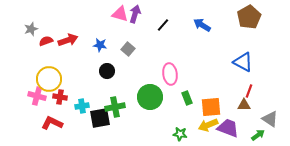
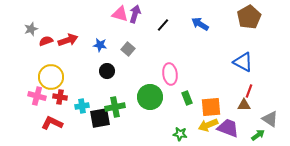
blue arrow: moved 2 px left, 1 px up
yellow circle: moved 2 px right, 2 px up
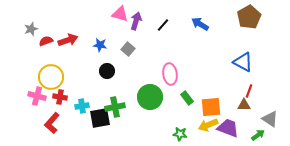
purple arrow: moved 1 px right, 7 px down
green rectangle: rotated 16 degrees counterclockwise
red L-shape: rotated 75 degrees counterclockwise
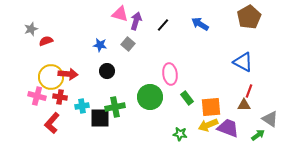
red arrow: moved 34 px down; rotated 24 degrees clockwise
gray square: moved 5 px up
black square: rotated 10 degrees clockwise
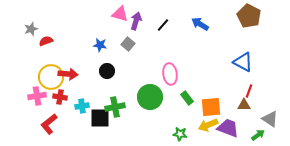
brown pentagon: moved 1 px up; rotated 15 degrees counterclockwise
pink cross: rotated 24 degrees counterclockwise
red L-shape: moved 3 px left, 1 px down; rotated 10 degrees clockwise
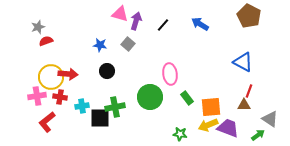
gray star: moved 7 px right, 2 px up
red L-shape: moved 2 px left, 2 px up
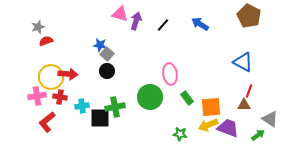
gray square: moved 21 px left, 10 px down
